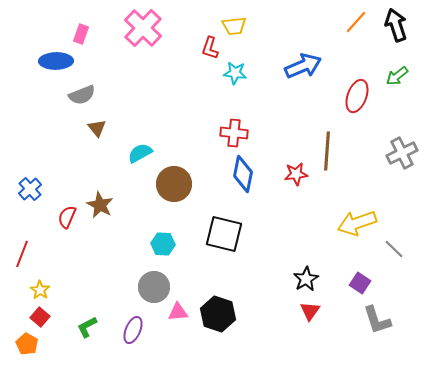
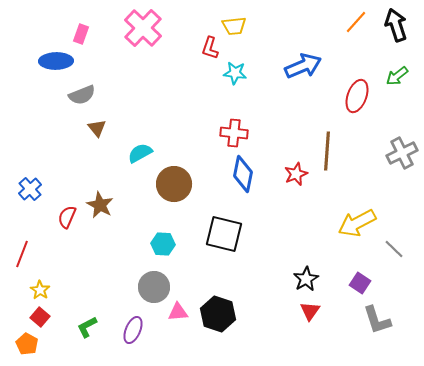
red star: rotated 15 degrees counterclockwise
yellow arrow: rotated 9 degrees counterclockwise
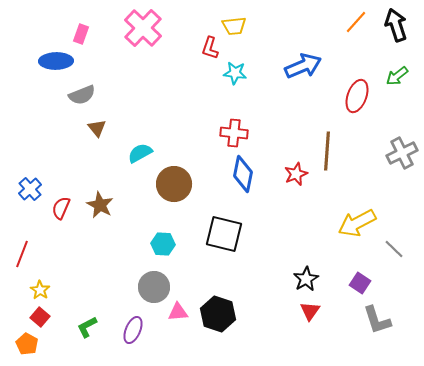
red semicircle: moved 6 px left, 9 px up
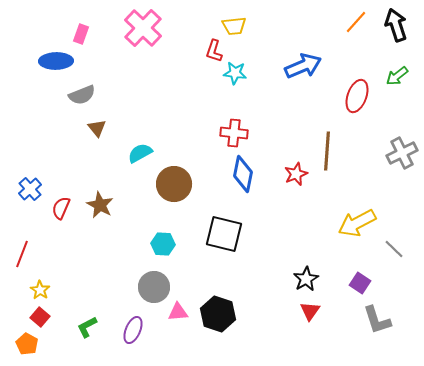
red L-shape: moved 4 px right, 3 px down
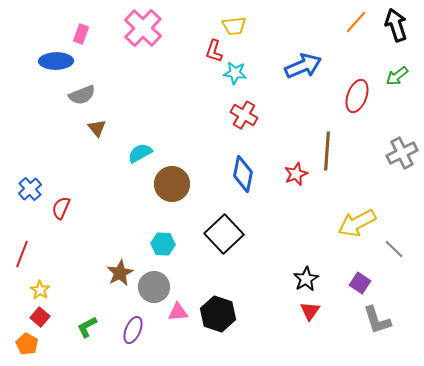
red cross: moved 10 px right, 18 px up; rotated 24 degrees clockwise
brown circle: moved 2 px left
brown star: moved 20 px right, 68 px down; rotated 16 degrees clockwise
black square: rotated 33 degrees clockwise
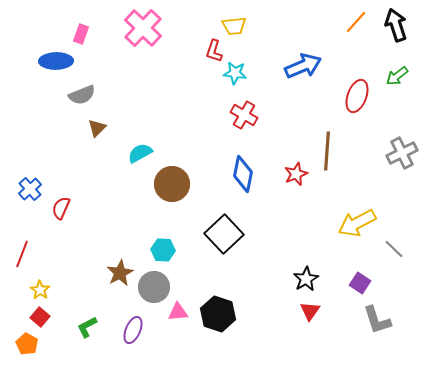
brown triangle: rotated 24 degrees clockwise
cyan hexagon: moved 6 px down
